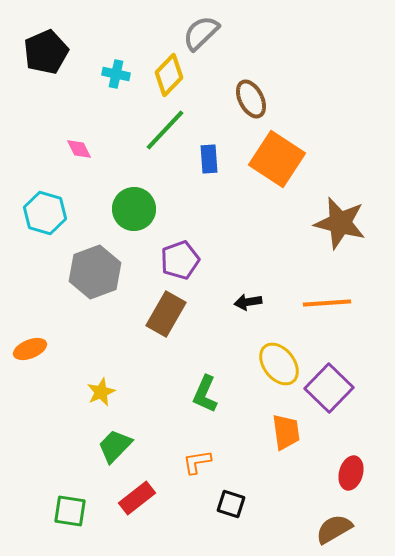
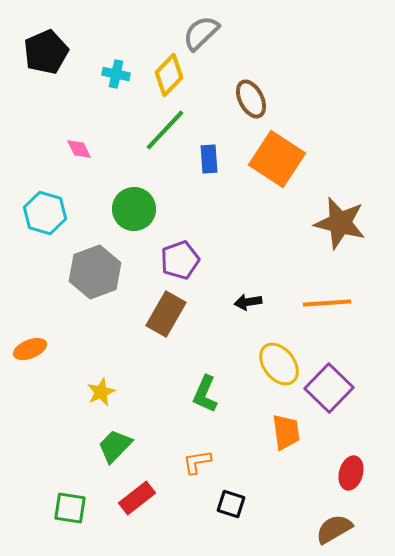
green square: moved 3 px up
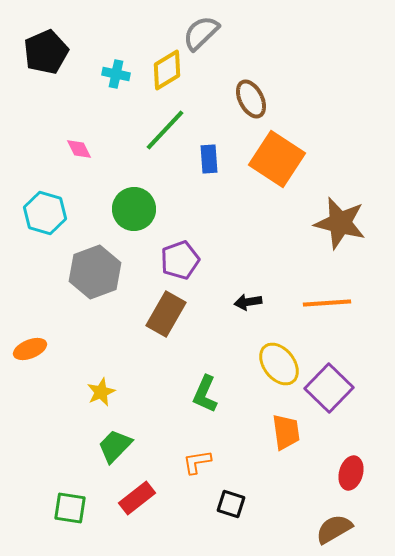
yellow diamond: moved 2 px left, 5 px up; rotated 15 degrees clockwise
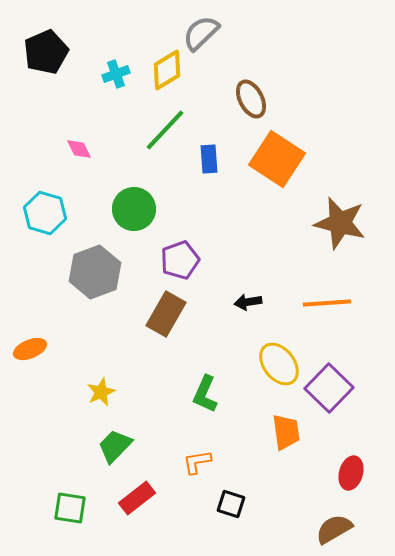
cyan cross: rotated 32 degrees counterclockwise
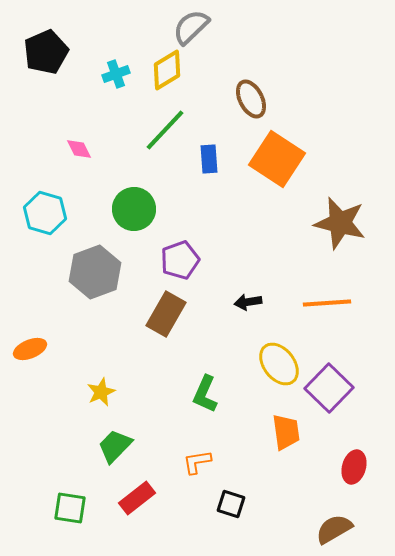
gray semicircle: moved 10 px left, 6 px up
red ellipse: moved 3 px right, 6 px up
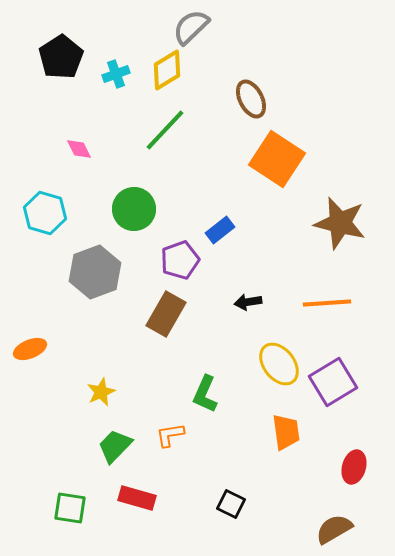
black pentagon: moved 15 px right, 5 px down; rotated 9 degrees counterclockwise
blue rectangle: moved 11 px right, 71 px down; rotated 56 degrees clockwise
purple square: moved 4 px right, 6 px up; rotated 15 degrees clockwise
orange L-shape: moved 27 px left, 27 px up
red rectangle: rotated 54 degrees clockwise
black square: rotated 8 degrees clockwise
